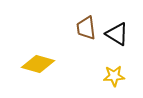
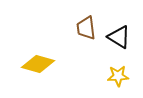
black triangle: moved 2 px right, 3 px down
yellow star: moved 4 px right
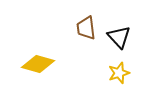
black triangle: rotated 15 degrees clockwise
yellow star: moved 1 px right, 3 px up; rotated 15 degrees counterclockwise
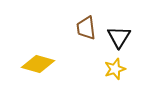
black triangle: rotated 15 degrees clockwise
yellow star: moved 4 px left, 4 px up
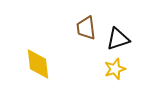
black triangle: moved 1 px left, 2 px down; rotated 40 degrees clockwise
yellow diamond: rotated 68 degrees clockwise
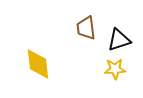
black triangle: moved 1 px right, 1 px down
yellow star: rotated 15 degrees clockwise
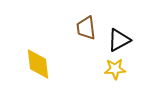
black triangle: rotated 10 degrees counterclockwise
